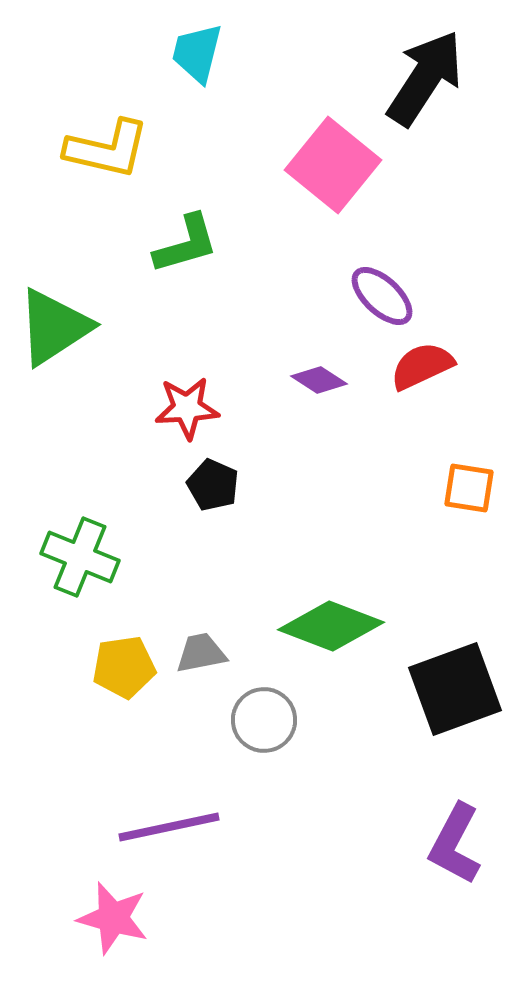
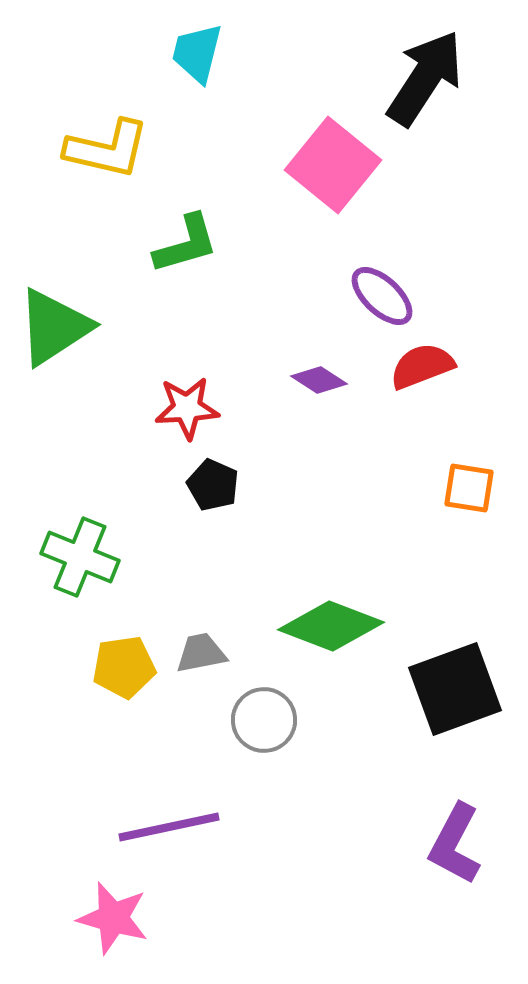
red semicircle: rotated 4 degrees clockwise
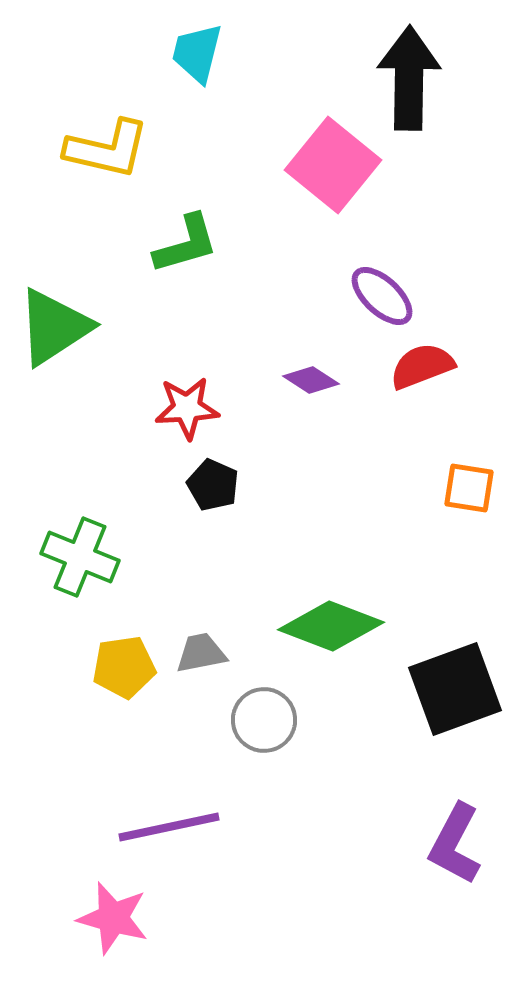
black arrow: moved 16 px left; rotated 32 degrees counterclockwise
purple diamond: moved 8 px left
